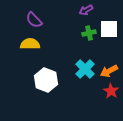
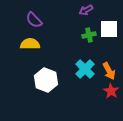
green cross: moved 2 px down
orange arrow: rotated 90 degrees counterclockwise
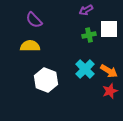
yellow semicircle: moved 2 px down
orange arrow: rotated 30 degrees counterclockwise
red star: moved 1 px left; rotated 21 degrees clockwise
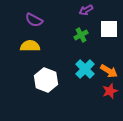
purple semicircle: rotated 18 degrees counterclockwise
green cross: moved 8 px left; rotated 16 degrees counterclockwise
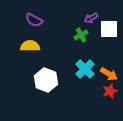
purple arrow: moved 5 px right, 8 px down
orange arrow: moved 3 px down
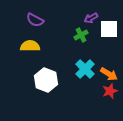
purple semicircle: moved 1 px right
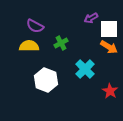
purple semicircle: moved 6 px down
green cross: moved 20 px left, 8 px down
yellow semicircle: moved 1 px left
orange arrow: moved 27 px up
red star: rotated 21 degrees counterclockwise
